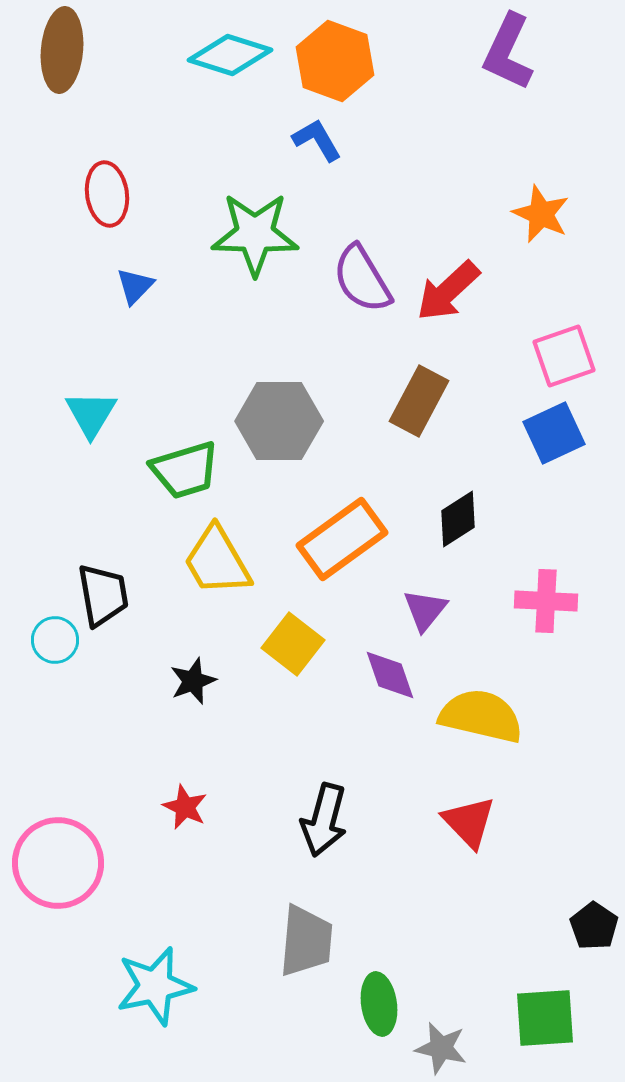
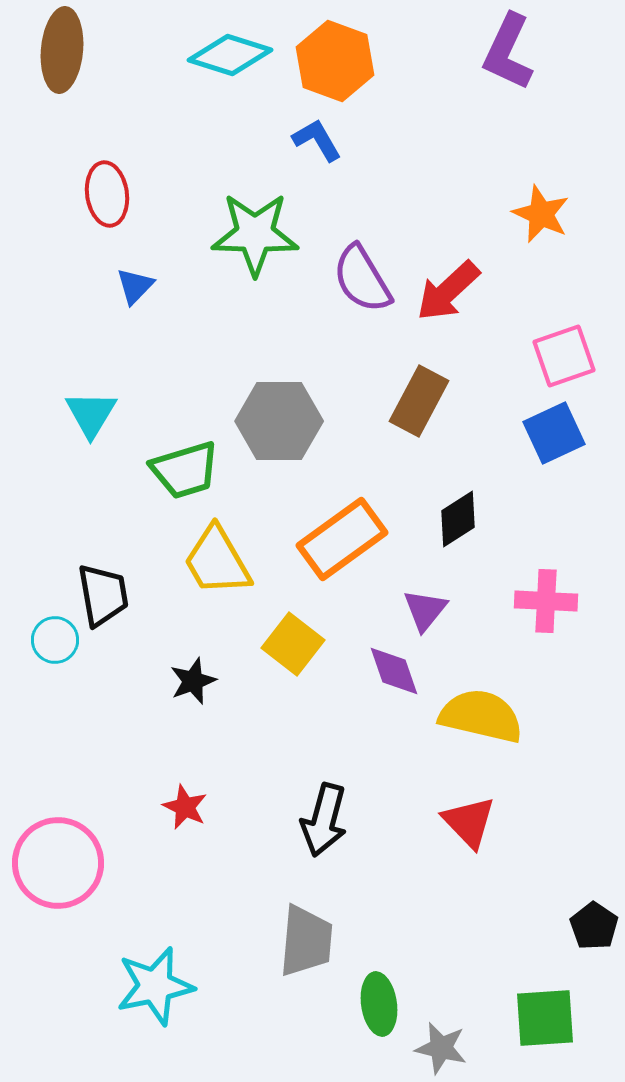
purple diamond: moved 4 px right, 4 px up
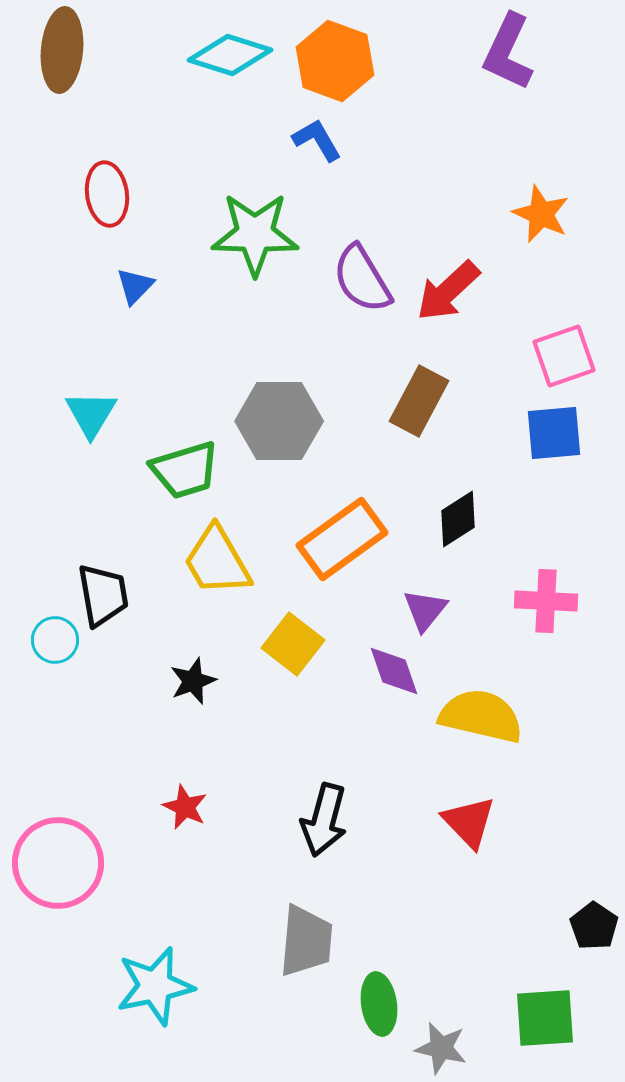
blue square: rotated 20 degrees clockwise
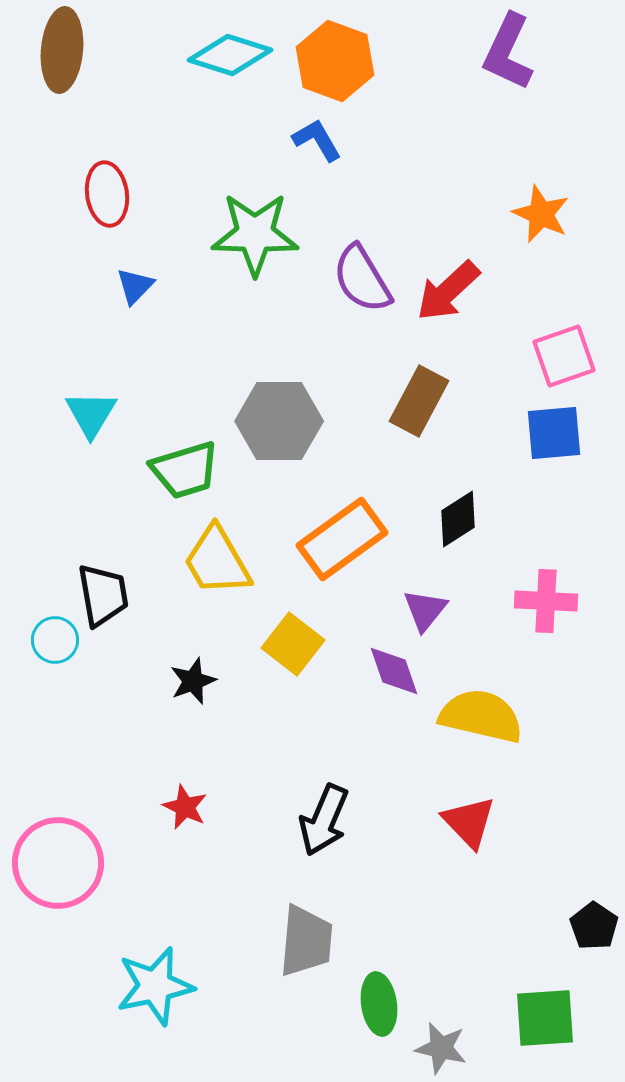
black arrow: rotated 8 degrees clockwise
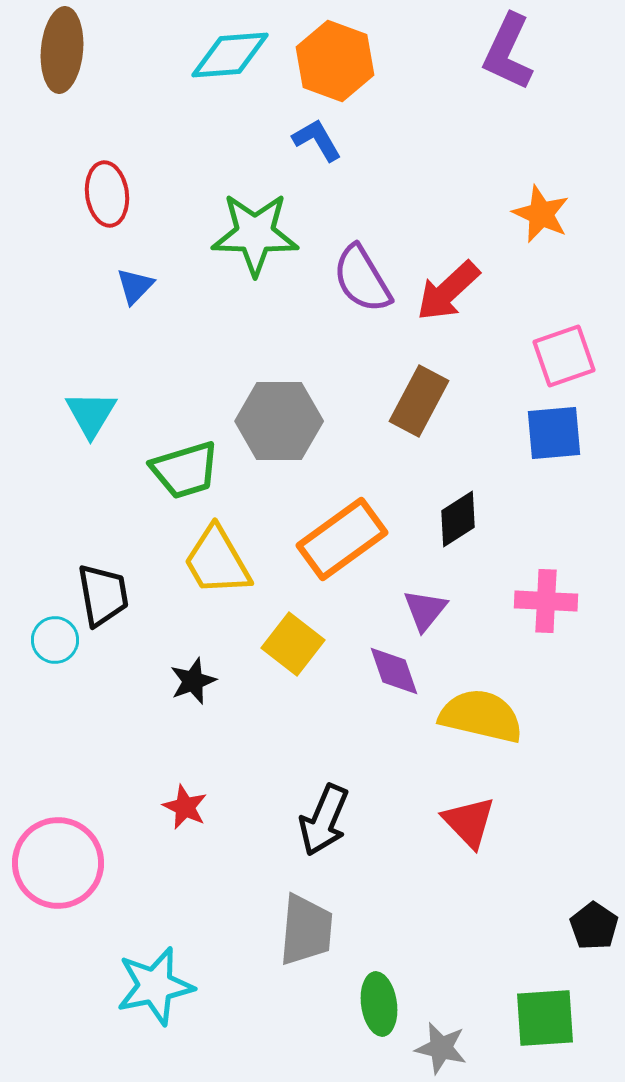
cyan diamond: rotated 22 degrees counterclockwise
gray trapezoid: moved 11 px up
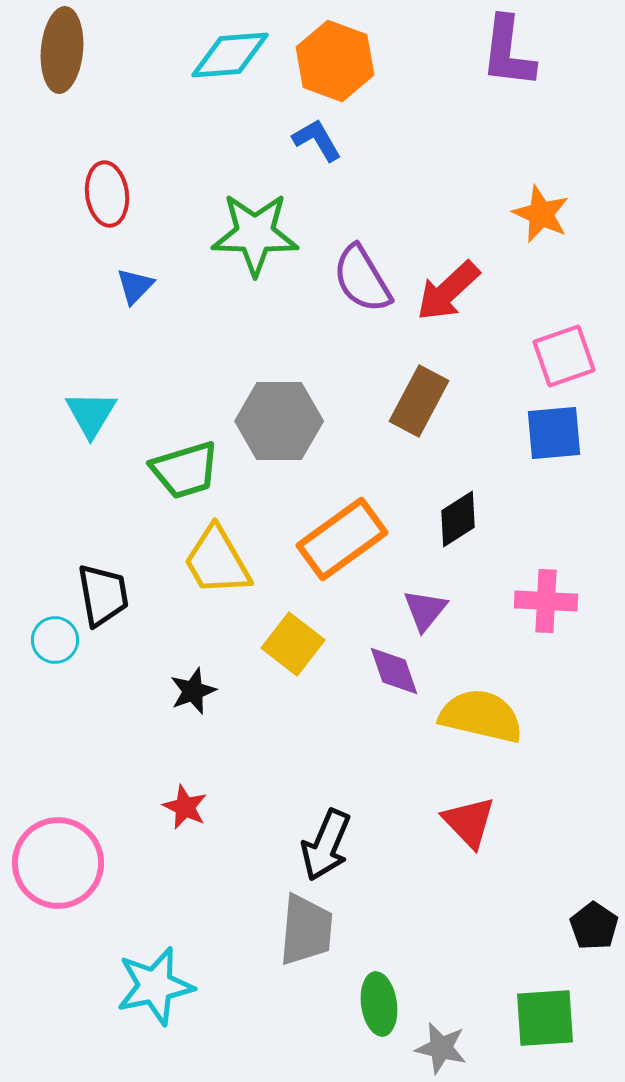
purple L-shape: rotated 18 degrees counterclockwise
black star: moved 10 px down
black arrow: moved 2 px right, 25 px down
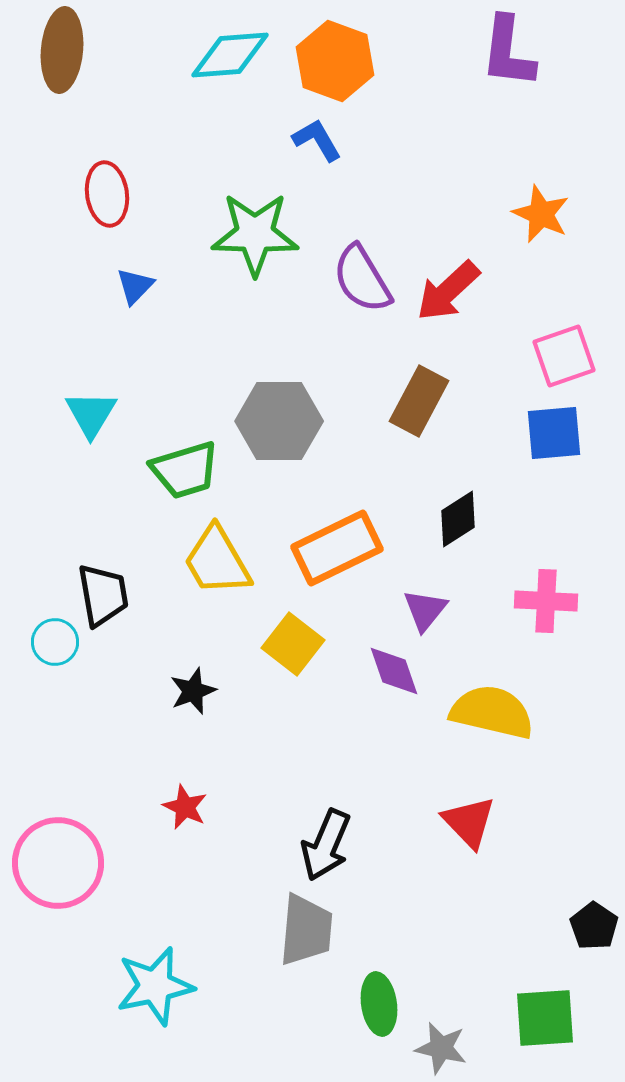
orange rectangle: moved 5 px left, 9 px down; rotated 10 degrees clockwise
cyan circle: moved 2 px down
yellow semicircle: moved 11 px right, 4 px up
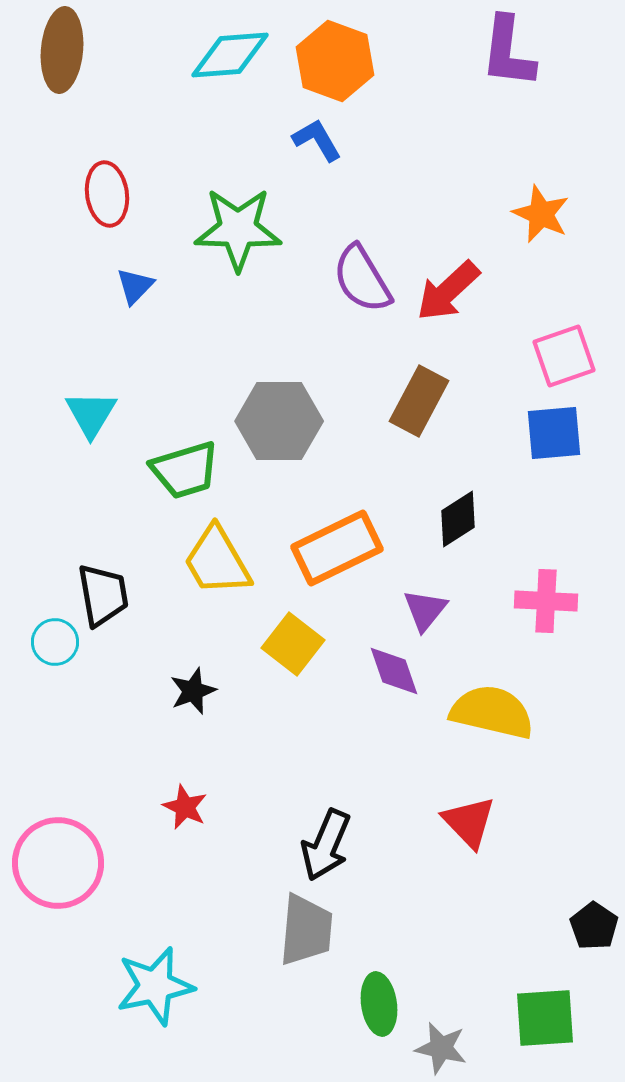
green star: moved 17 px left, 5 px up
